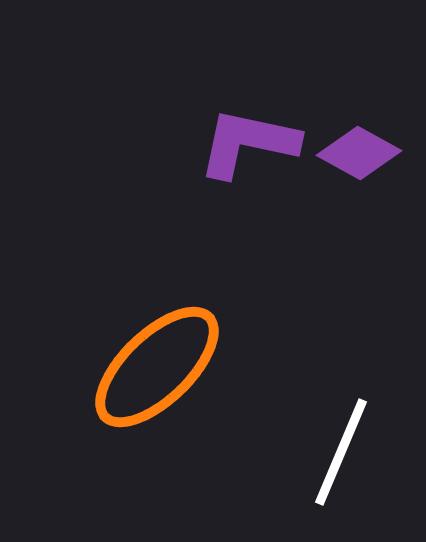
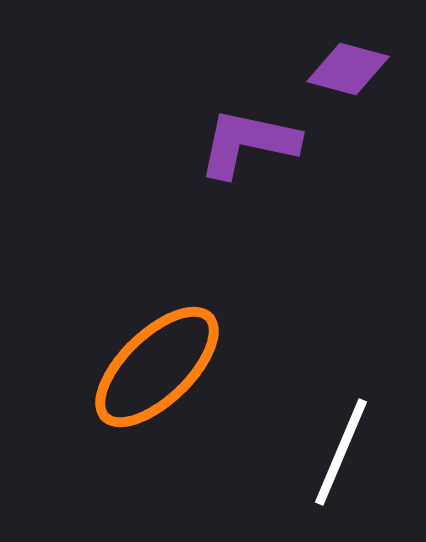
purple diamond: moved 11 px left, 84 px up; rotated 14 degrees counterclockwise
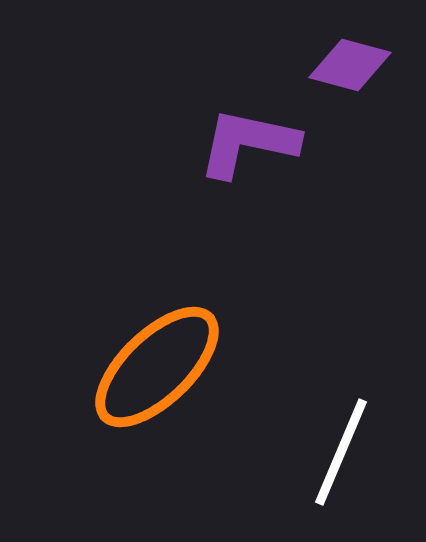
purple diamond: moved 2 px right, 4 px up
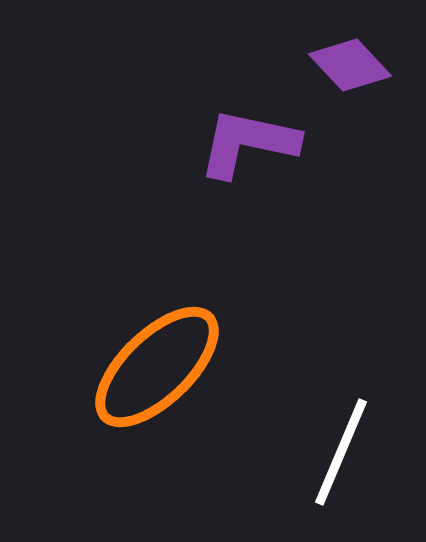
purple diamond: rotated 32 degrees clockwise
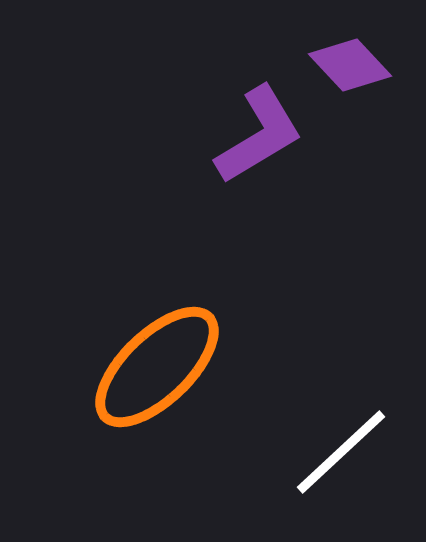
purple L-shape: moved 11 px right, 8 px up; rotated 137 degrees clockwise
white line: rotated 24 degrees clockwise
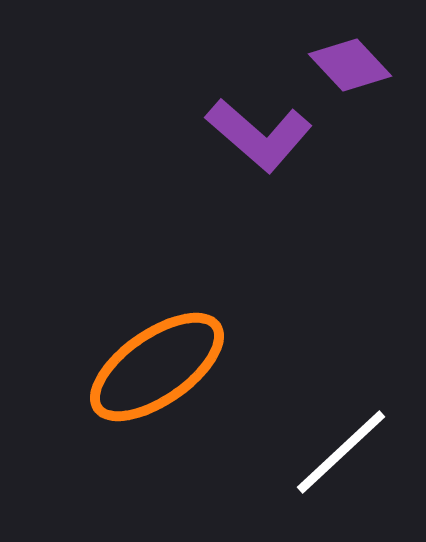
purple L-shape: rotated 72 degrees clockwise
orange ellipse: rotated 9 degrees clockwise
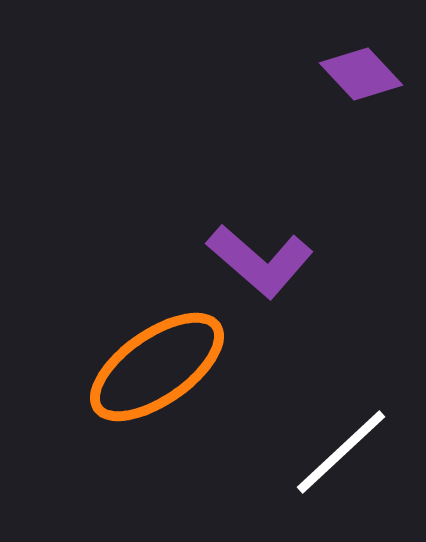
purple diamond: moved 11 px right, 9 px down
purple L-shape: moved 1 px right, 126 px down
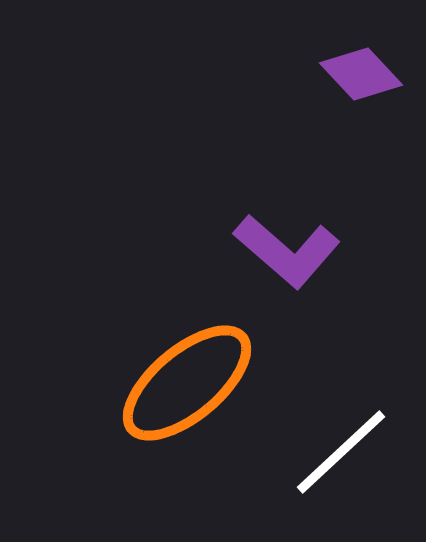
purple L-shape: moved 27 px right, 10 px up
orange ellipse: moved 30 px right, 16 px down; rotated 5 degrees counterclockwise
